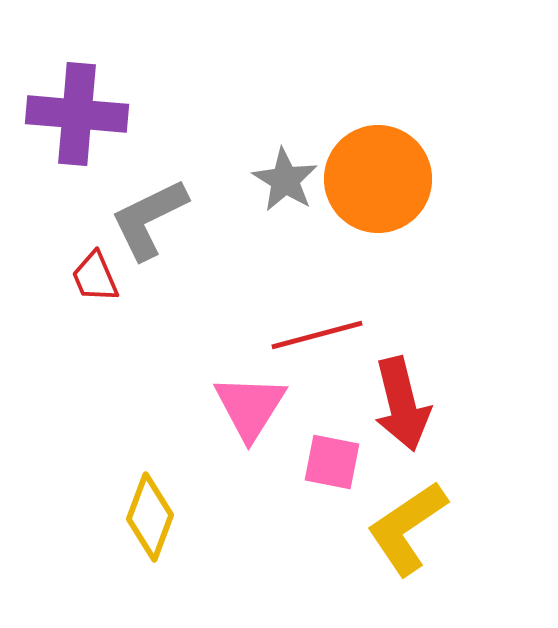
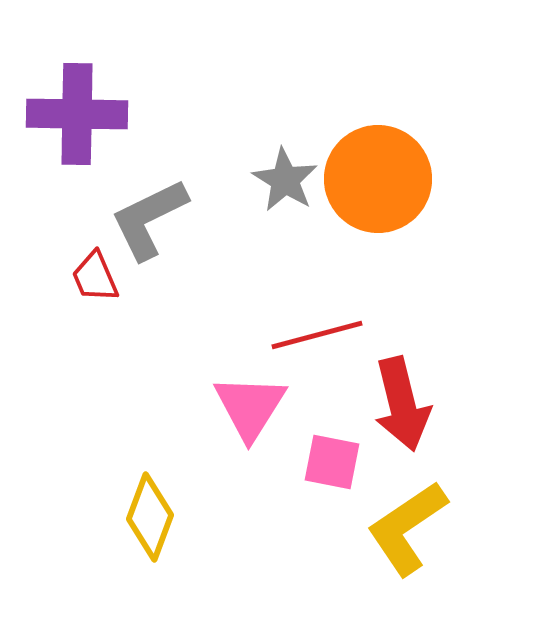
purple cross: rotated 4 degrees counterclockwise
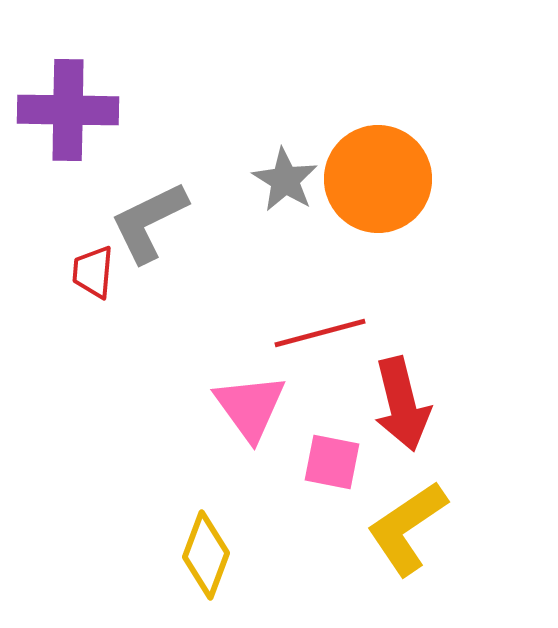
purple cross: moved 9 px left, 4 px up
gray L-shape: moved 3 px down
red trapezoid: moved 2 px left, 5 px up; rotated 28 degrees clockwise
red line: moved 3 px right, 2 px up
pink triangle: rotated 8 degrees counterclockwise
yellow diamond: moved 56 px right, 38 px down
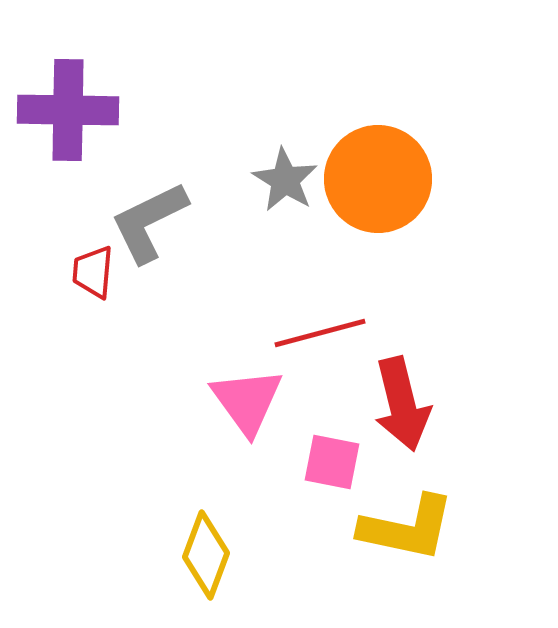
pink triangle: moved 3 px left, 6 px up
yellow L-shape: rotated 134 degrees counterclockwise
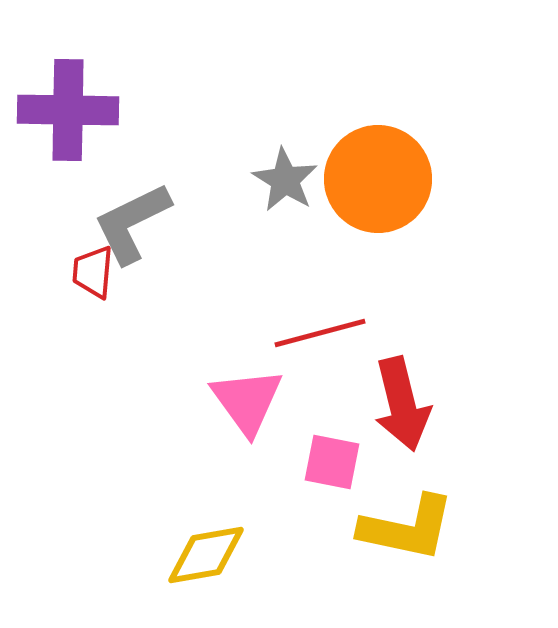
gray L-shape: moved 17 px left, 1 px down
yellow diamond: rotated 60 degrees clockwise
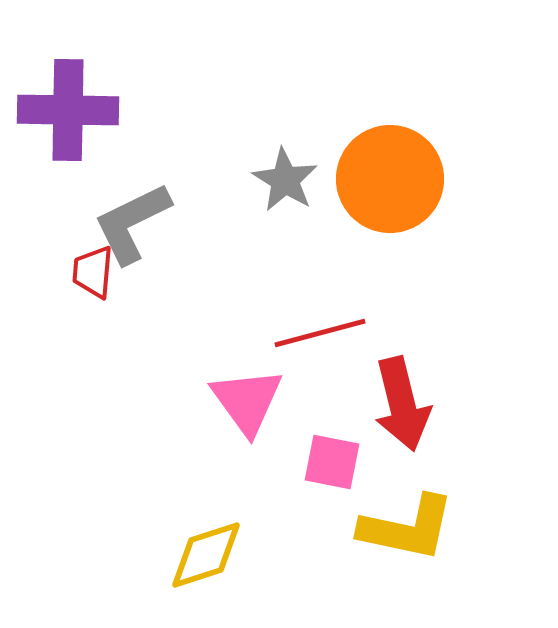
orange circle: moved 12 px right
yellow diamond: rotated 8 degrees counterclockwise
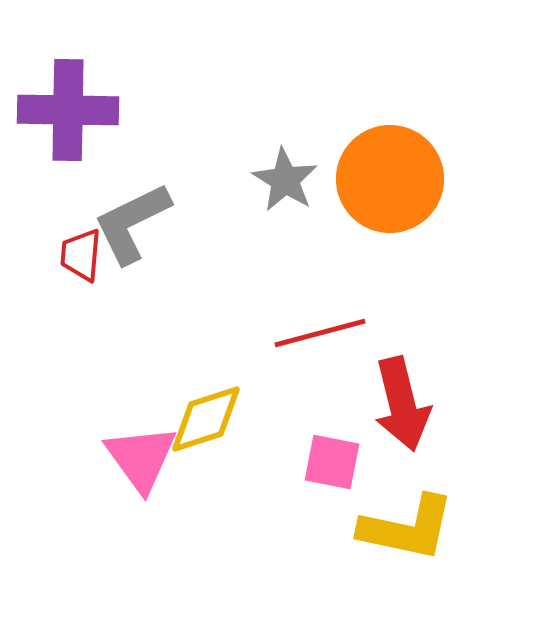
red trapezoid: moved 12 px left, 17 px up
pink triangle: moved 106 px left, 57 px down
yellow diamond: moved 136 px up
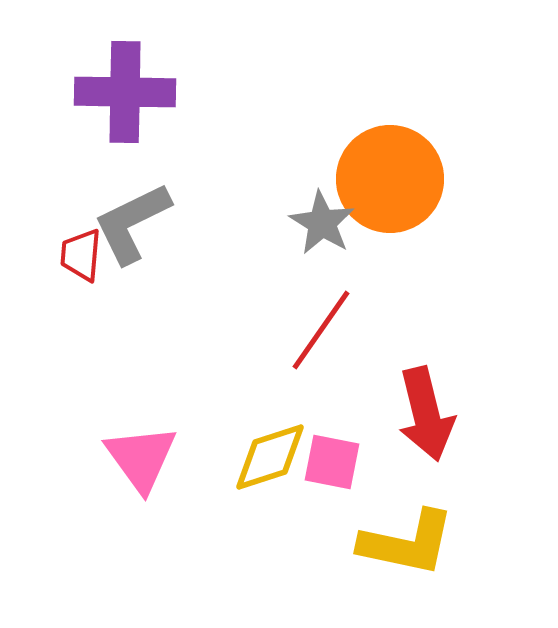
purple cross: moved 57 px right, 18 px up
gray star: moved 37 px right, 43 px down
red line: moved 1 px right, 3 px up; rotated 40 degrees counterclockwise
red arrow: moved 24 px right, 10 px down
yellow diamond: moved 64 px right, 38 px down
yellow L-shape: moved 15 px down
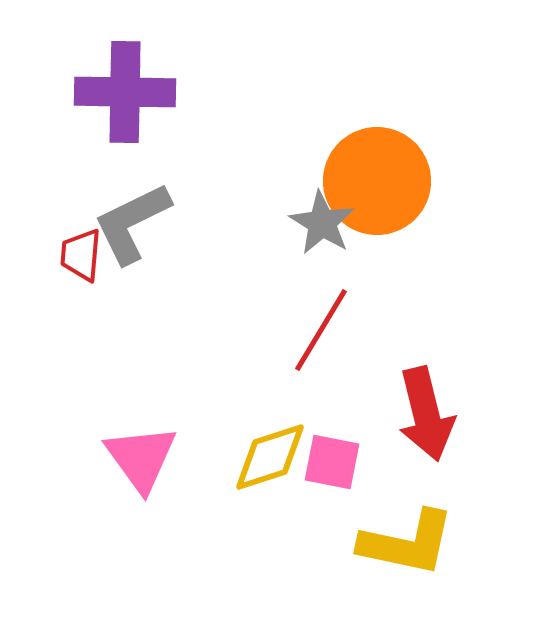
orange circle: moved 13 px left, 2 px down
red line: rotated 4 degrees counterclockwise
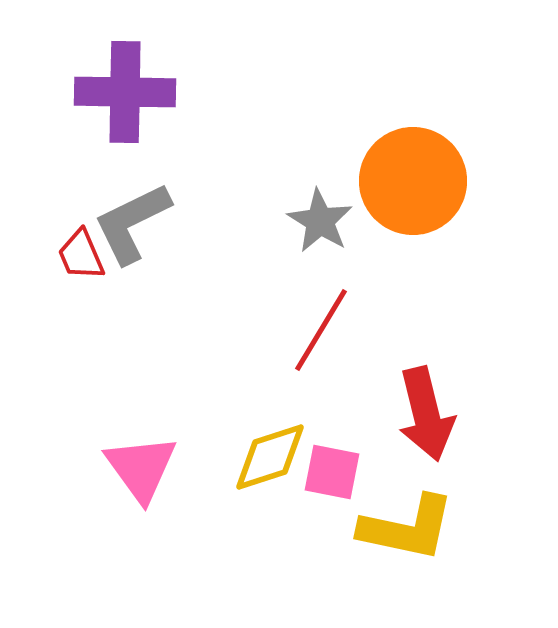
orange circle: moved 36 px right
gray star: moved 2 px left, 2 px up
red trapezoid: rotated 28 degrees counterclockwise
pink triangle: moved 10 px down
pink square: moved 10 px down
yellow L-shape: moved 15 px up
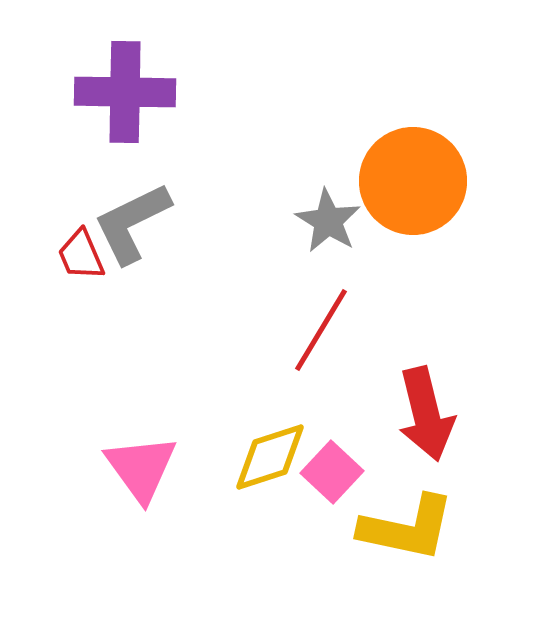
gray star: moved 8 px right
pink square: rotated 32 degrees clockwise
